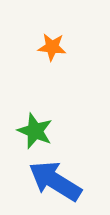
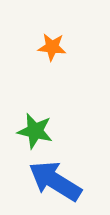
green star: rotated 9 degrees counterclockwise
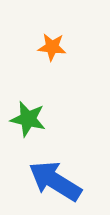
green star: moved 7 px left, 12 px up
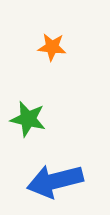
blue arrow: rotated 46 degrees counterclockwise
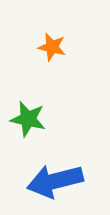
orange star: rotated 8 degrees clockwise
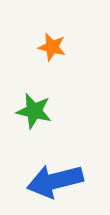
green star: moved 6 px right, 8 px up
